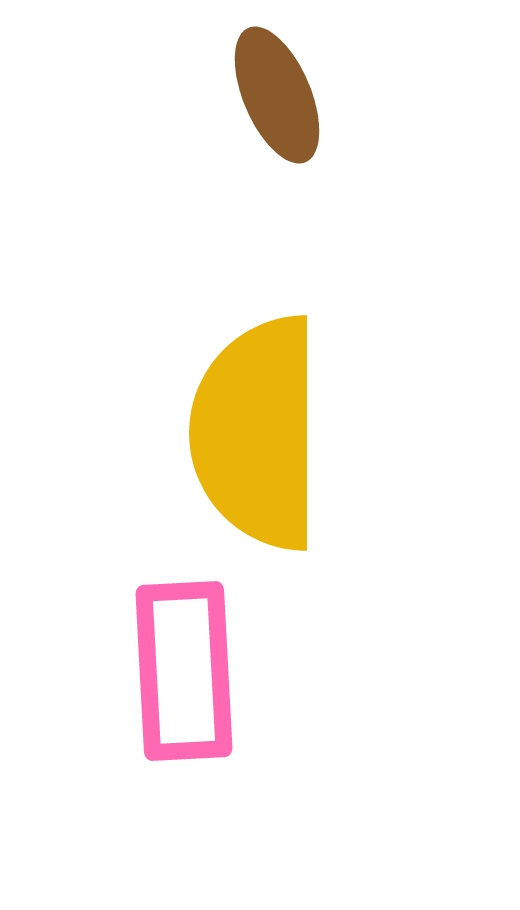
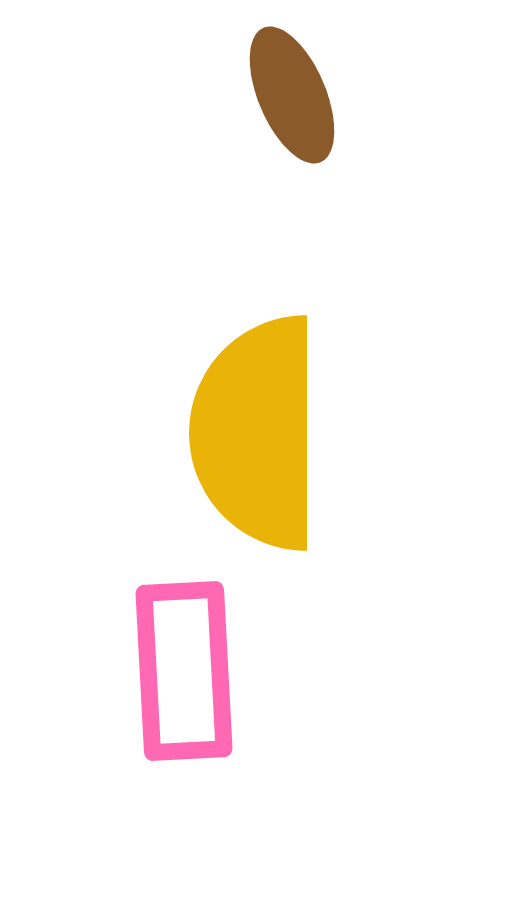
brown ellipse: moved 15 px right
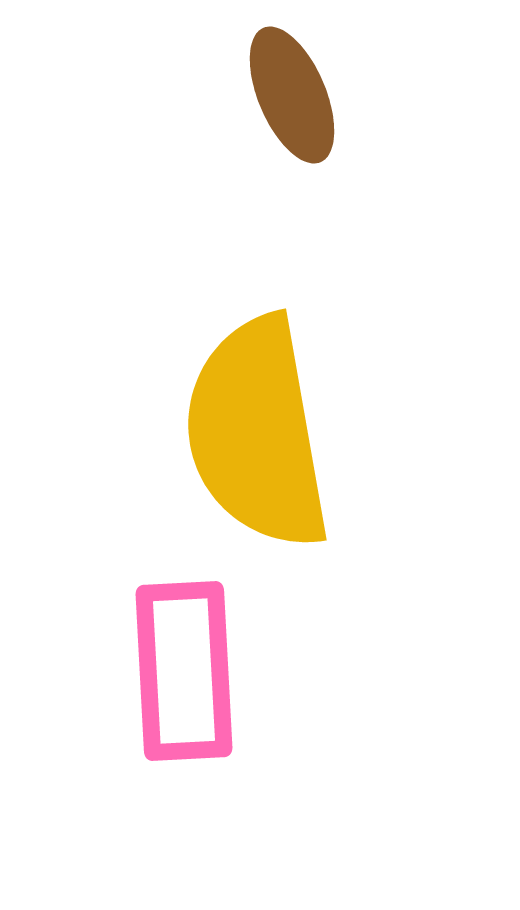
yellow semicircle: rotated 10 degrees counterclockwise
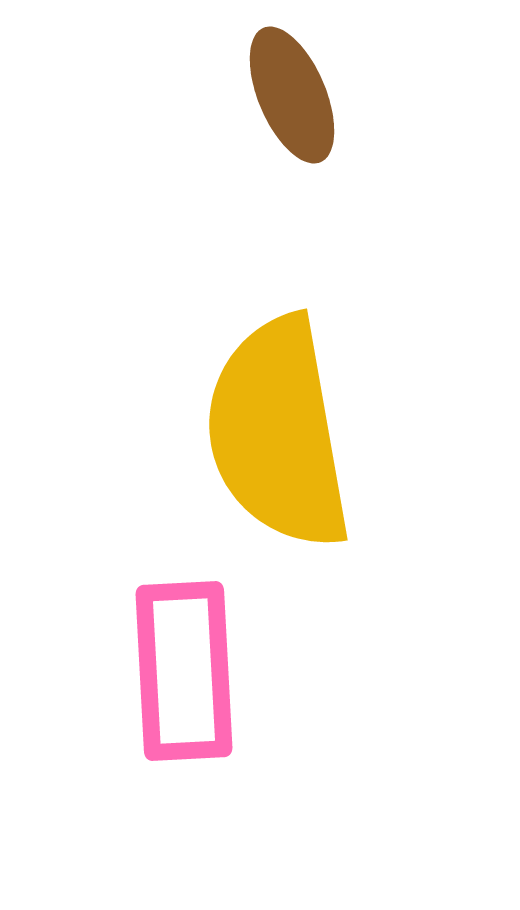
yellow semicircle: moved 21 px right
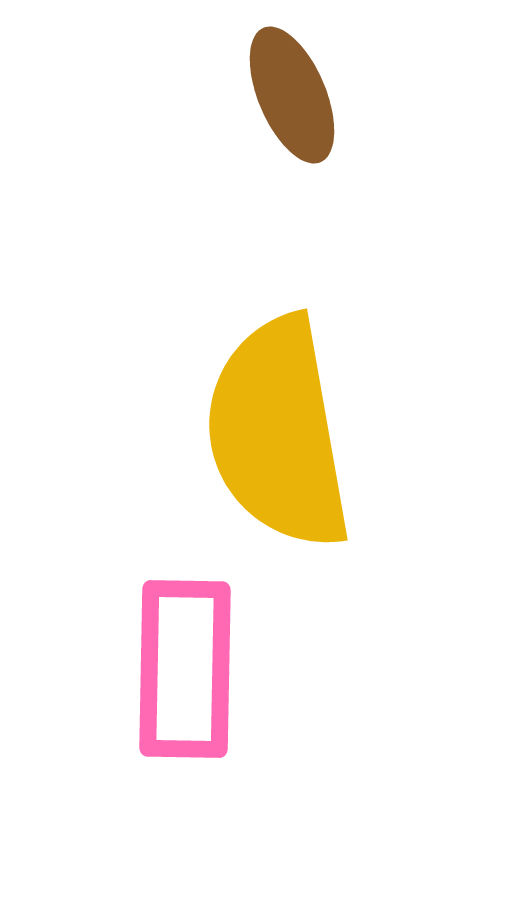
pink rectangle: moved 1 px right, 2 px up; rotated 4 degrees clockwise
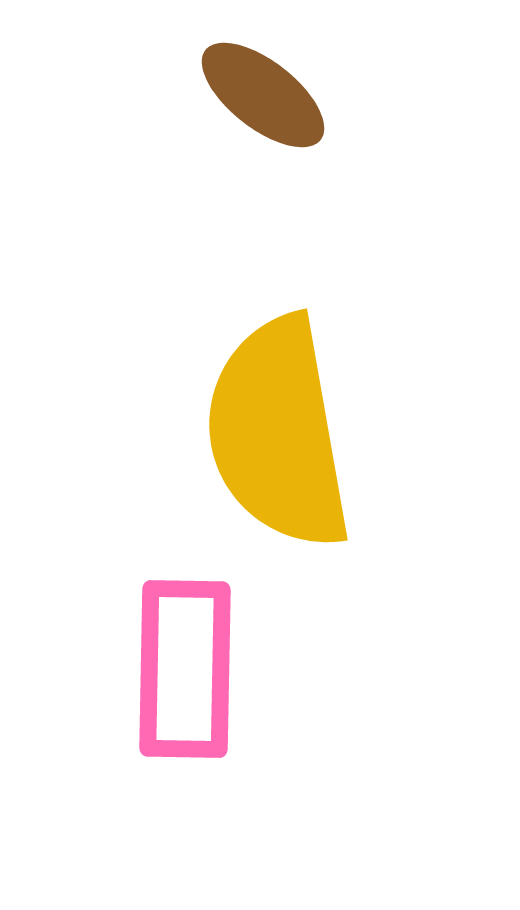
brown ellipse: moved 29 px left; rotated 29 degrees counterclockwise
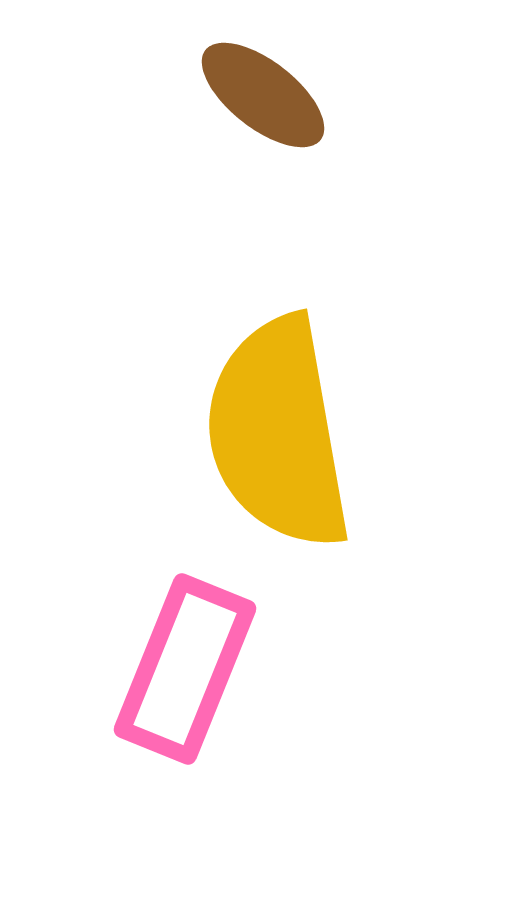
pink rectangle: rotated 21 degrees clockwise
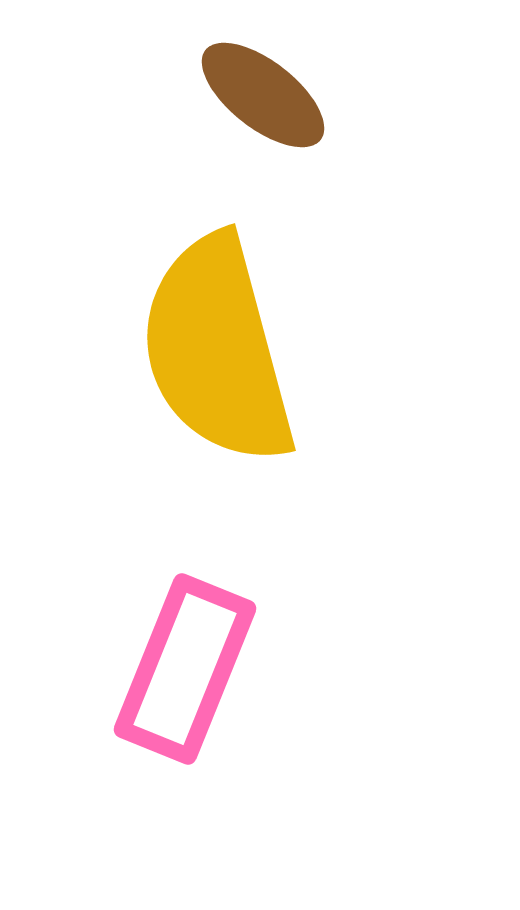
yellow semicircle: moved 61 px left, 83 px up; rotated 5 degrees counterclockwise
